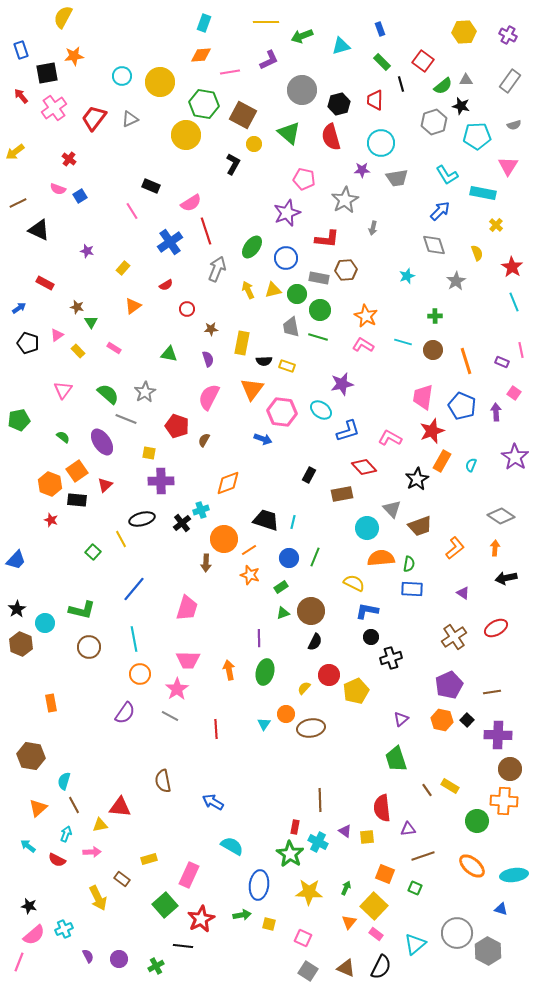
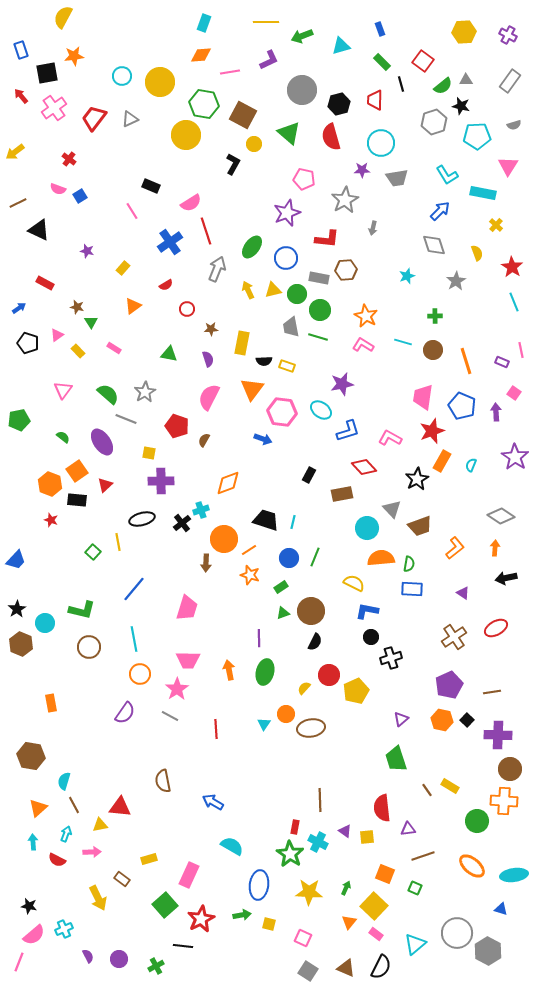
yellow line at (121, 539): moved 3 px left, 3 px down; rotated 18 degrees clockwise
cyan arrow at (28, 846): moved 5 px right, 4 px up; rotated 49 degrees clockwise
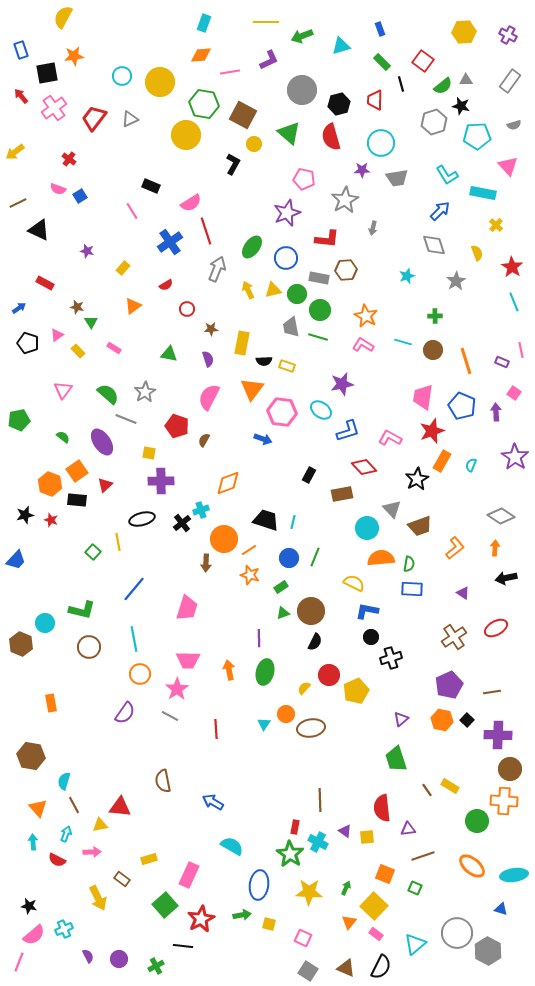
pink triangle at (508, 166): rotated 15 degrees counterclockwise
black star at (17, 609): moved 8 px right, 94 px up; rotated 18 degrees clockwise
orange triangle at (38, 808): rotated 30 degrees counterclockwise
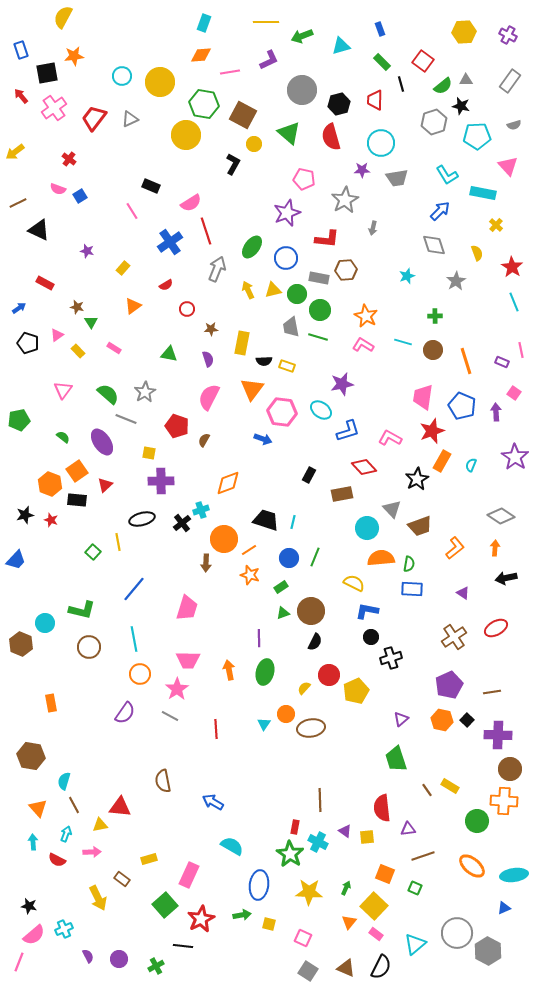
blue triangle at (501, 909): moved 3 px right, 1 px up; rotated 40 degrees counterclockwise
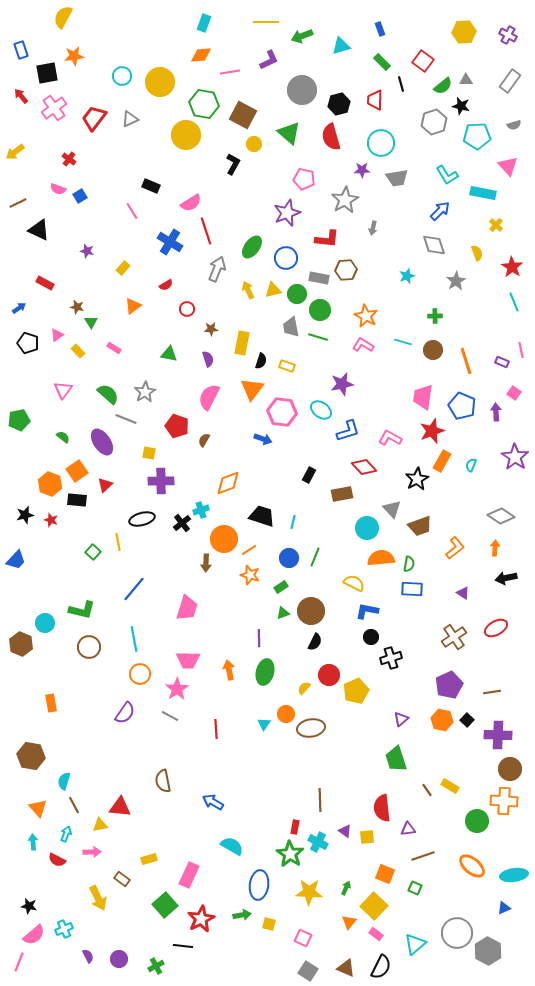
blue cross at (170, 242): rotated 25 degrees counterclockwise
black semicircle at (264, 361): moved 3 px left; rotated 70 degrees counterclockwise
black trapezoid at (266, 520): moved 4 px left, 4 px up
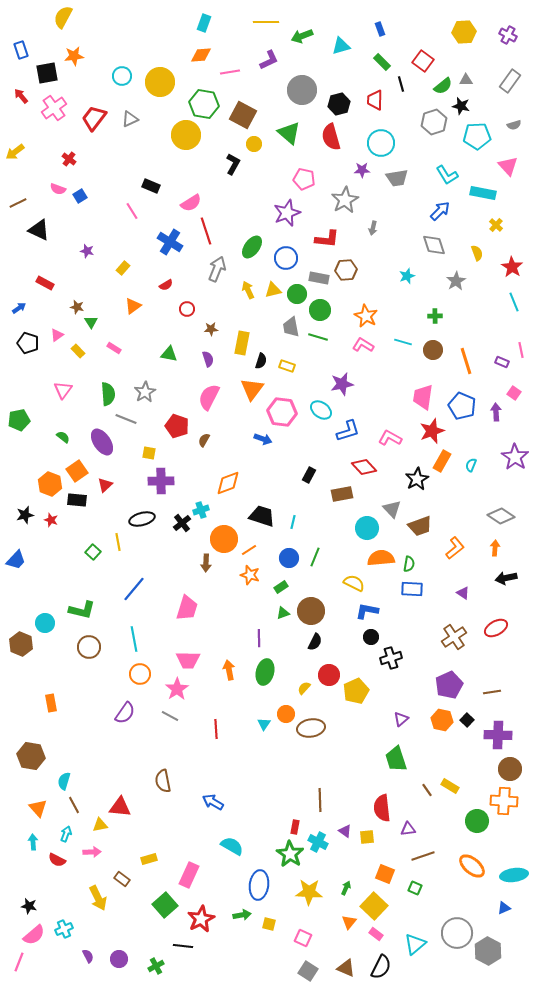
green semicircle at (108, 394): rotated 45 degrees clockwise
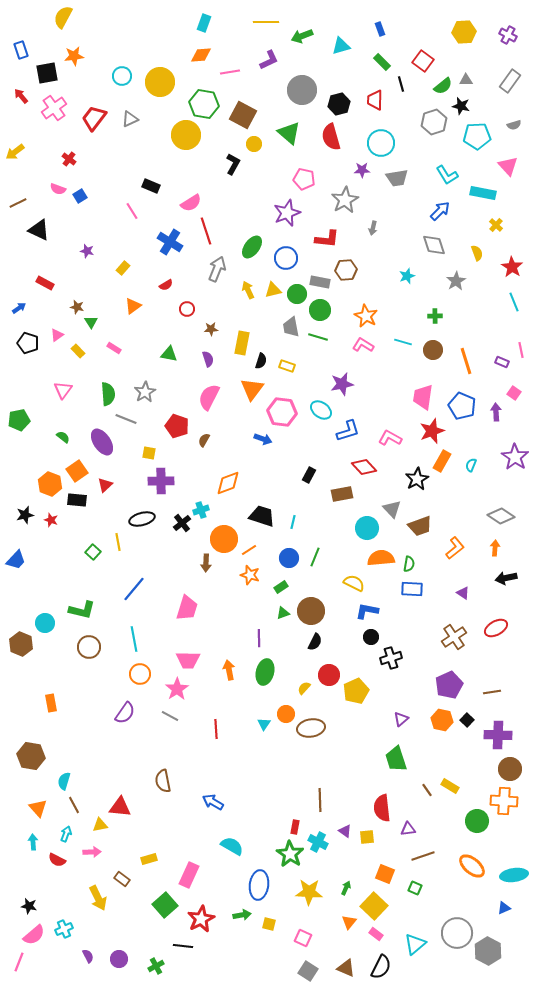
gray rectangle at (319, 278): moved 1 px right, 4 px down
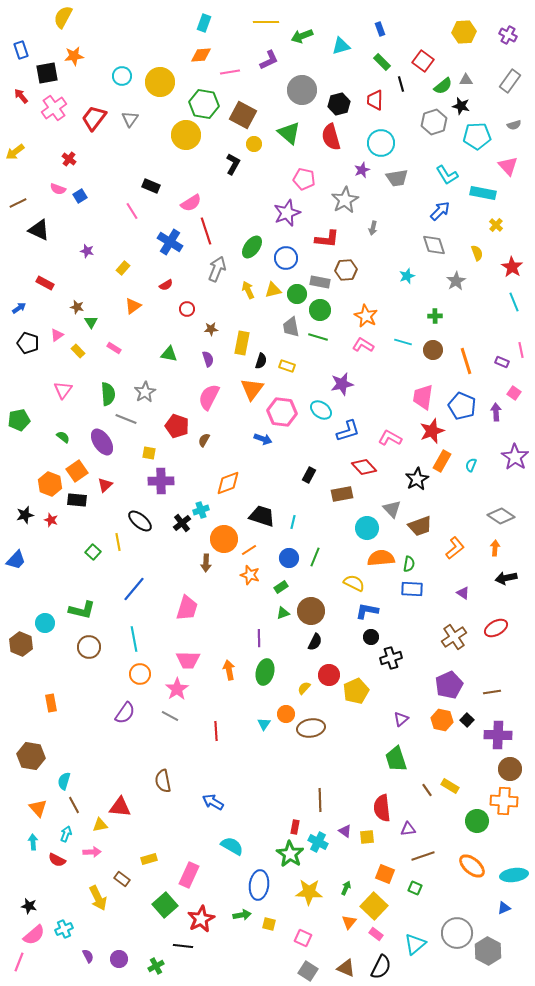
gray triangle at (130, 119): rotated 30 degrees counterclockwise
purple star at (362, 170): rotated 21 degrees counterclockwise
black ellipse at (142, 519): moved 2 px left, 2 px down; rotated 55 degrees clockwise
red line at (216, 729): moved 2 px down
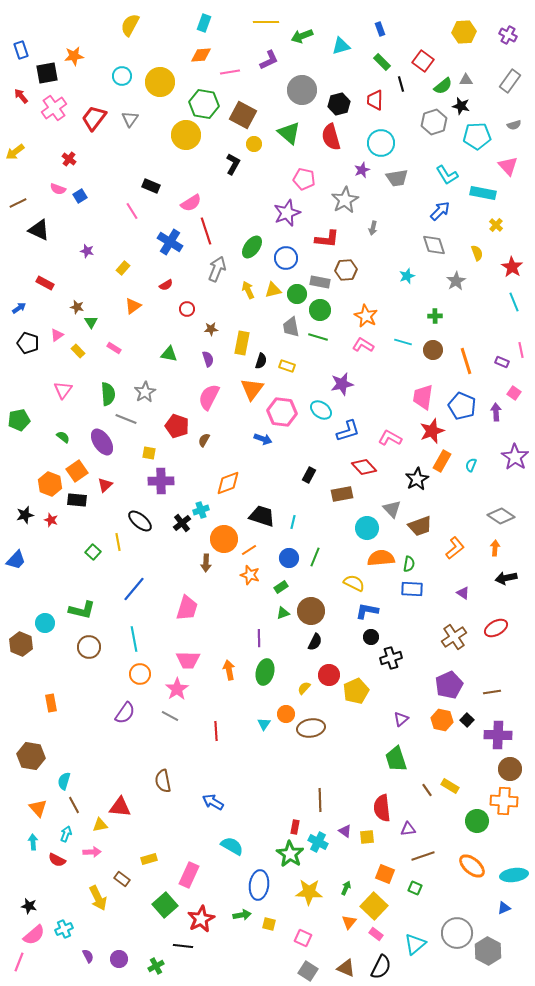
yellow semicircle at (63, 17): moved 67 px right, 8 px down
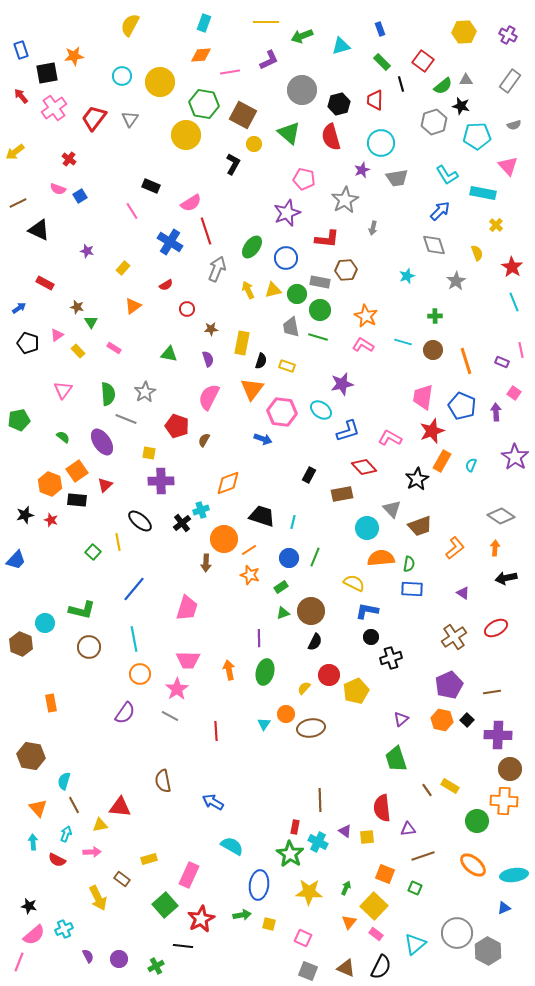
orange ellipse at (472, 866): moved 1 px right, 1 px up
gray square at (308, 971): rotated 12 degrees counterclockwise
